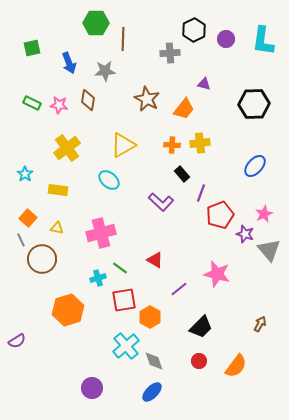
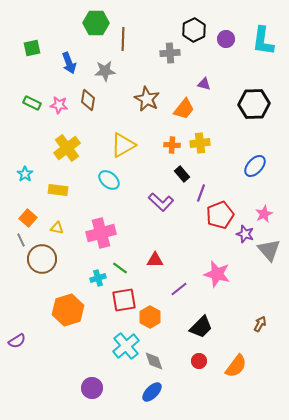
red triangle at (155, 260): rotated 30 degrees counterclockwise
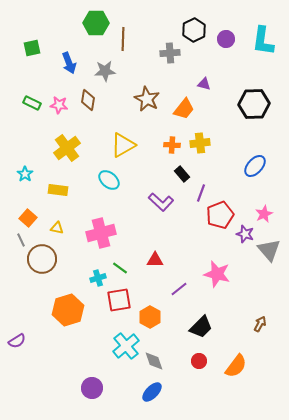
red square at (124, 300): moved 5 px left
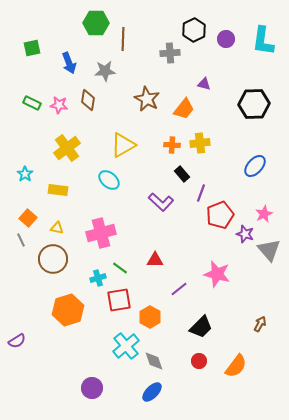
brown circle at (42, 259): moved 11 px right
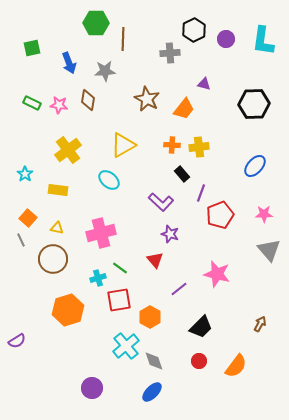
yellow cross at (200, 143): moved 1 px left, 4 px down
yellow cross at (67, 148): moved 1 px right, 2 px down
pink star at (264, 214): rotated 24 degrees clockwise
purple star at (245, 234): moved 75 px left
red triangle at (155, 260): rotated 48 degrees clockwise
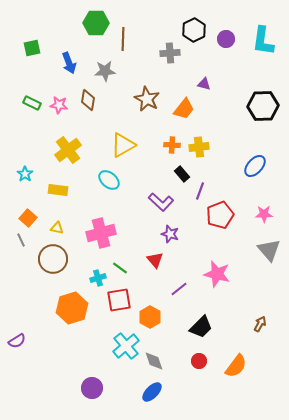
black hexagon at (254, 104): moved 9 px right, 2 px down
purple line at (201, 193): moved 1 px left, 2 px up
orange hexagon at (68, 310): moved 4 px right, 2 px up
